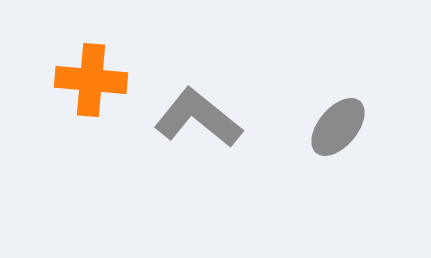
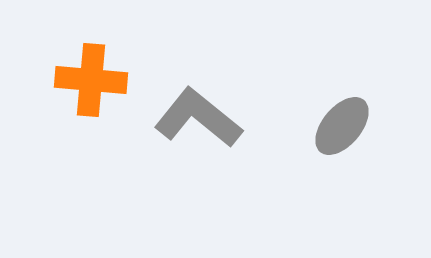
gray ellipse: moved 4 px right, 1 px up
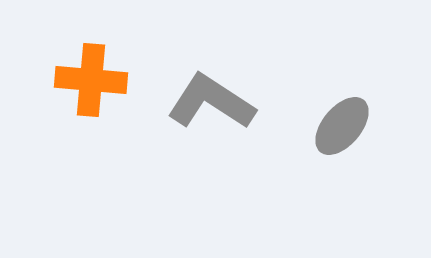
gray L-shape: moved 13 px right, 16 px up; rotated 6 degrees counterclockwise
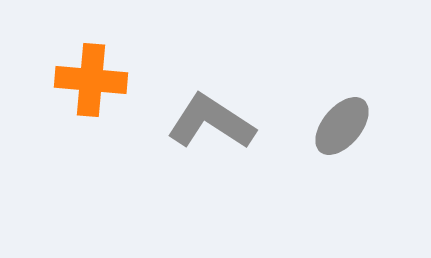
gray L-shape: moved 20 px down
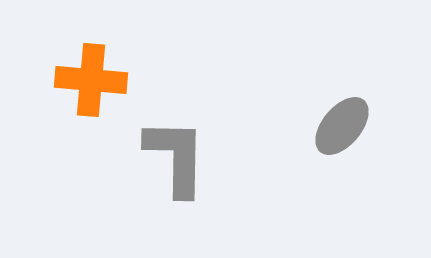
gray L-shape: moved 35 px left, 35 px down; rotated 58 degrees clockwise
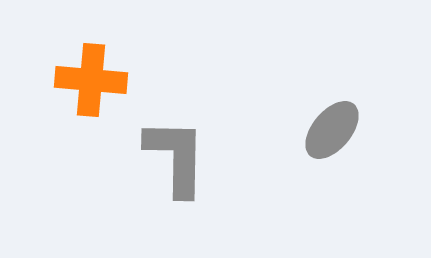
gray ellipse: moved 10 px left, 4 px down
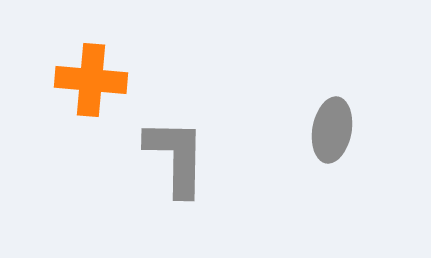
gray ellipse: rotated 30 degrees counterclockwise
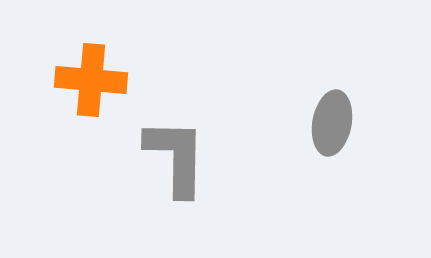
gray ellipse: moved 7 px up
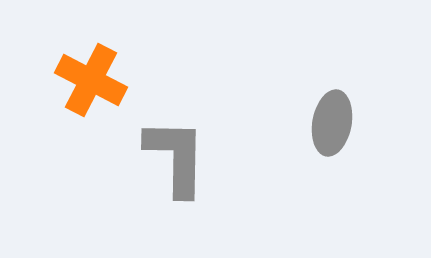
orange cross: rotated 22 degrees clockwise
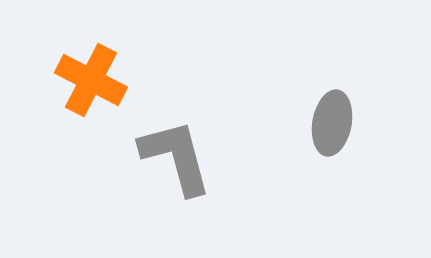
gray L-shape: rotated 16 degrees counterclockwise
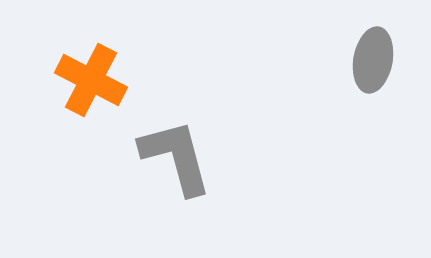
gray ellipse: moved 41 px right, 63 px up
